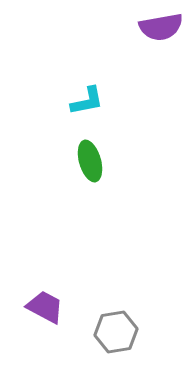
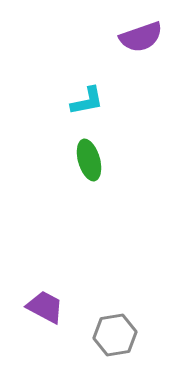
purple semicircle: moved 20 px left, 10 px down; rotated 9 degrees counterclockwise
green ellipse: moved 1 px left, 1 px up
gray hexagon: moved 1 px left, 3 px down
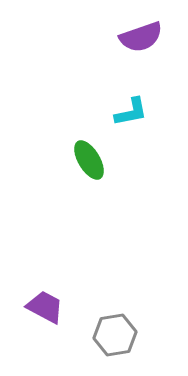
cyan L-shape: moved 44 px right, 11 px down
green ellipse: rotated 15 degrees counterclockwise
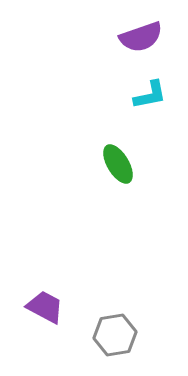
cyan L-shape: moved 19 px right, 17 px up
green ellipse: moved 29 px right, 4 px down
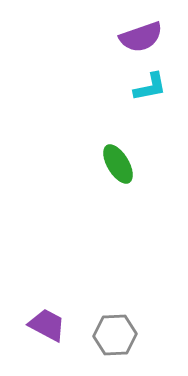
cyan L-shape: moved 8 px up
purple trapezoid: moved 2 px right, 18 px down
gray hexagon: rotated 6 degrees clockwise
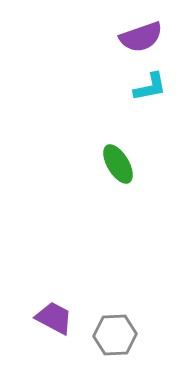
purple trapezoid: moved 7 px right, 7 px up
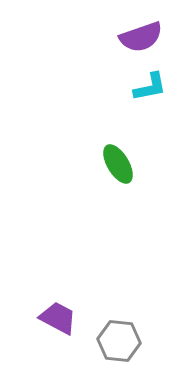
purple trapezoid: moved 4 px right
gray hexagon: moved 4 px right, 6 px down; rotated 9 degrees clockwise
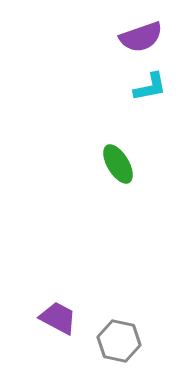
gray hexagon: rotated 6 degrees clockwise
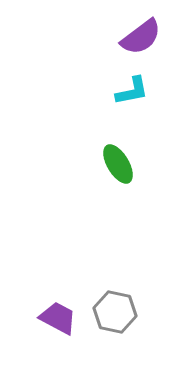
purple semicircle: rotated 18 degrees counterclockwise
cyan L-shape: moved 18 px left, 4 px down
gray hexagon: moved 4 px left, 29 px up
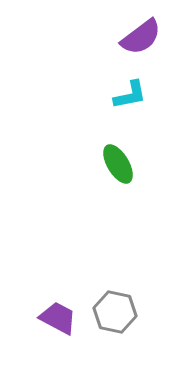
cyan L-shape: moved 2 px left, 4 px down
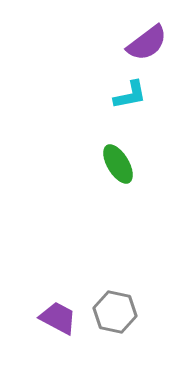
purple semicircle: moved 6 px right, 6 px down
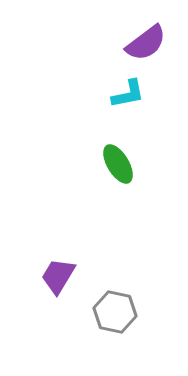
purple semicircle: moved 1 px left
cyan L-shape: moved 2 px left, 1 px up
purple trapezoid: moved 42 px up; rotated 87 degrees counterclockwise
